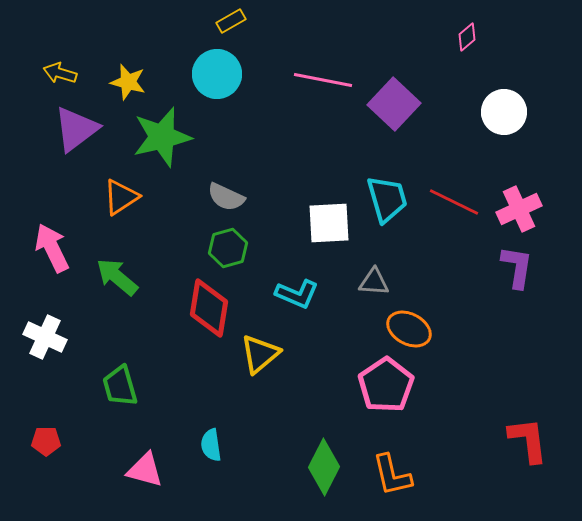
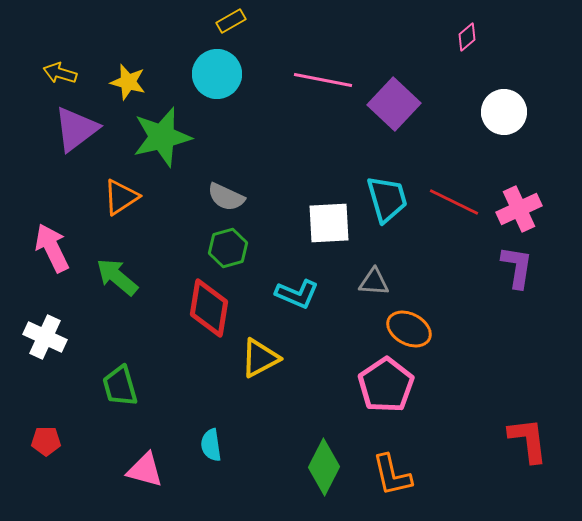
yellow triangle: moved 4 px down; rotated 12 degrees clockwise
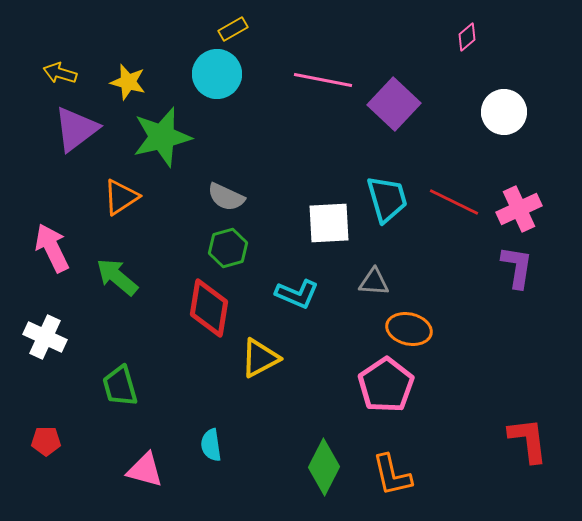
yellow rectangle: moved 2 px right, 8 px down
orange ellipse: rotated 15 degrees counterclockwise
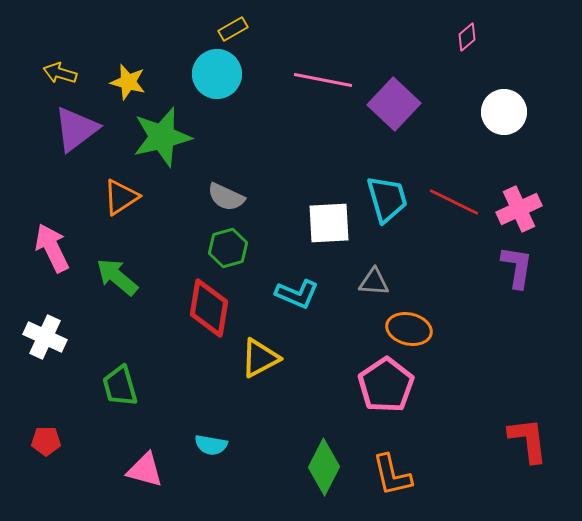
cyan semicircle: rotated 72 degrees counterclockwise
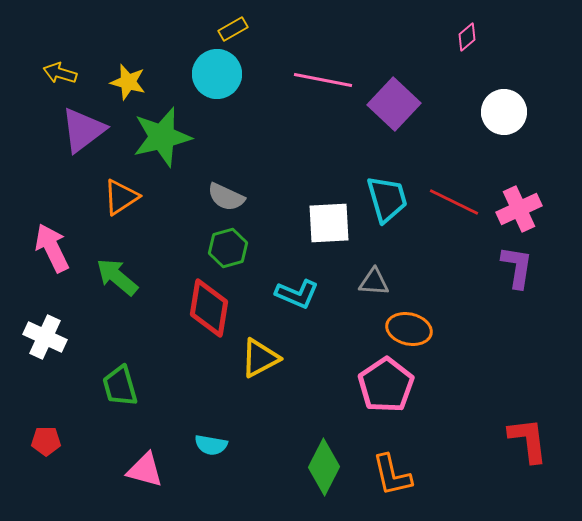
purple triangle: moved 7 px right, 1 px down
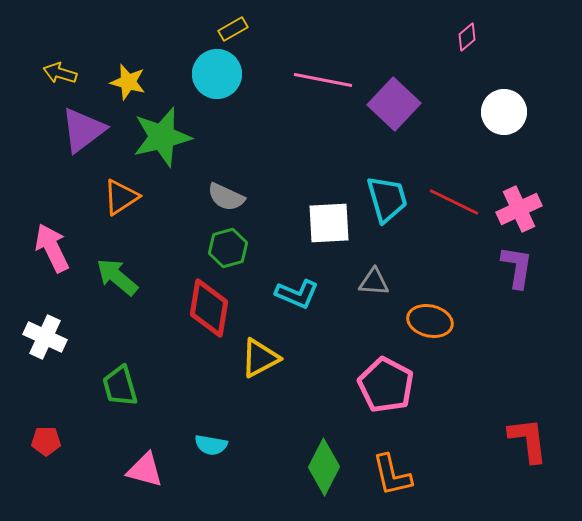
orange ellipse: moved 21 px right, 8 px up
pink pentagon: rotated 10 degrees counterclockwise
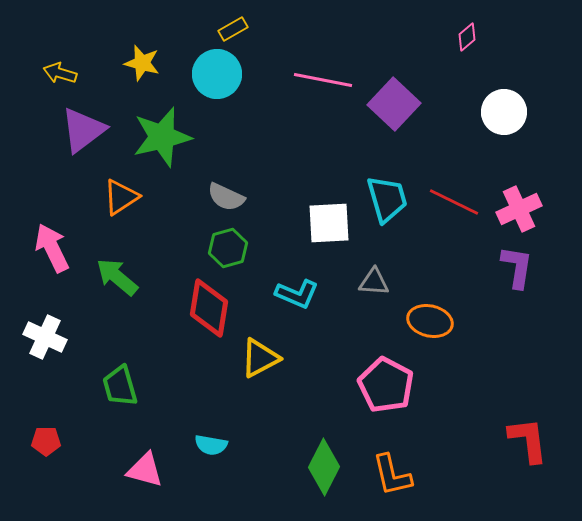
yellow star: moved 14 px right, 19 px up
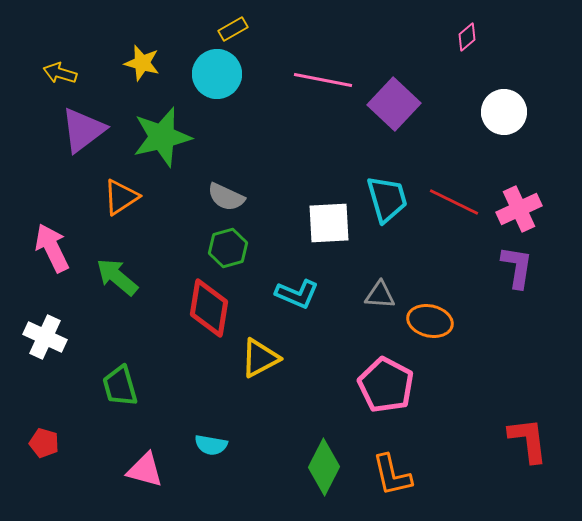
gray triangle: moved 6 px right, 13 px down
red pentagon: moved 2 px left, 2 px down; rotated 16 degrees clockwise
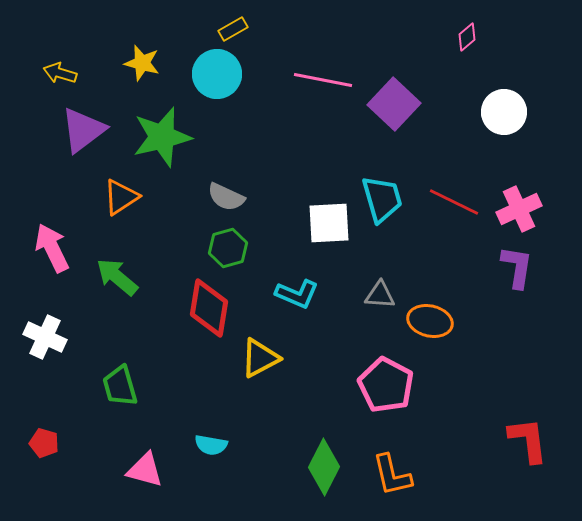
cyan trapezoid: moved 5 px left
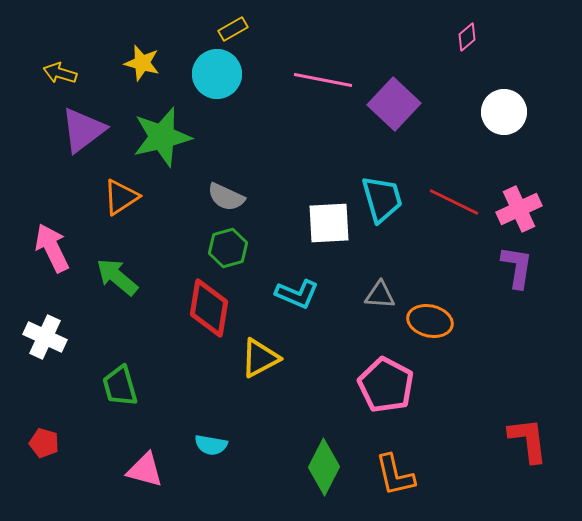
orange L-shape: moved 3 px right
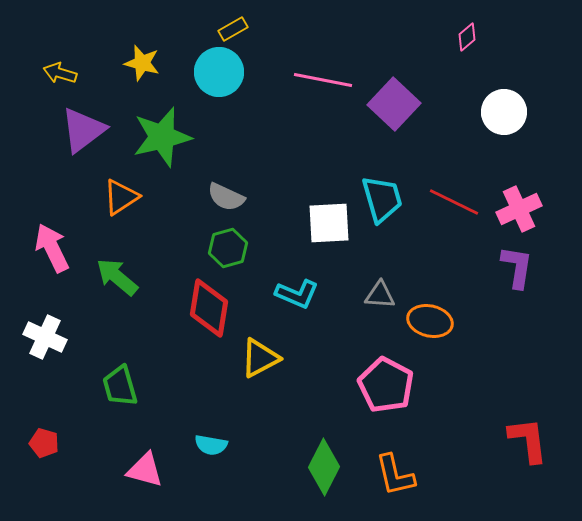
cyan circle: moved 2 px right, 2 px up
